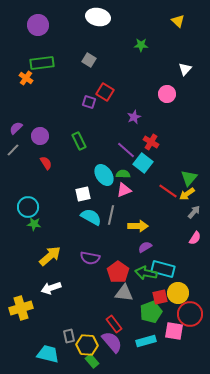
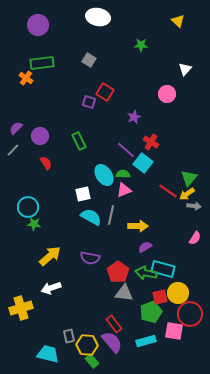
gray arrow at (194, 212): moved 6 px up; rotated 56 degrees clockwise
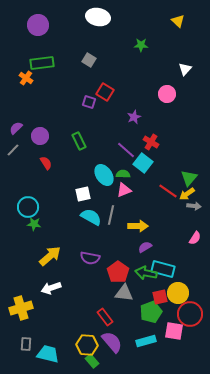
red rectangle at (114, 324): moved 9 px left, 7 px up
gray rectangle at (69, 336): moved 43 px left, 8 px down; rotated 16 degrees clockwise
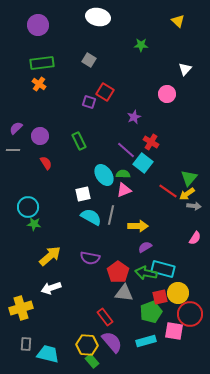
orange cross at (26, 78): moved 13 px right, 6 px down
gray line at (13, 150): rotated 48 degrees clockwise
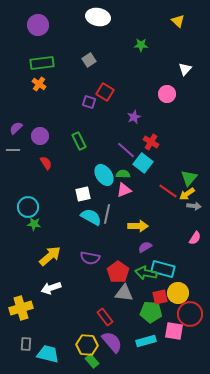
gray square at (89, 60): rotated 24 degrees clockwise
gray line at (111, 215): moved 4 px left, 1 px up
green pentagon at (151, 312): rotated 25 degrees clockwise
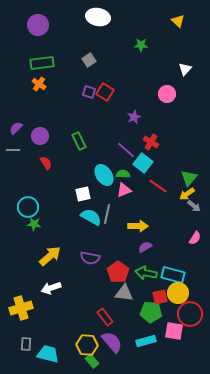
purple square at (89, 102): moved 10 px up
red line at (168, 191): moved 10 px left, 5 px up
gray arrow at (194, 206): rotated 32 degrees clockwise
cyan rectangle at (163, 269): moved 10 px right, 6 px down
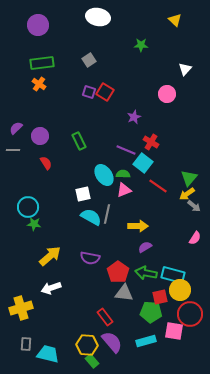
yellow triangle at (178, 21): moved 3 px left, 1 px up
purple line at (126, 150): rotated 18 degrees counterclockwise
yellow circle at (178, 293): moved 2 px right, 3 px up
